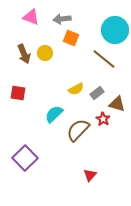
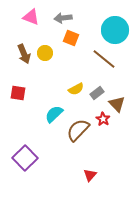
gray arrow: moved 1 px right, 1 px up
brown triangle: rotated 30 degrees clockwise
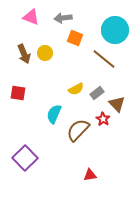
orange square: moved 4 px right
cyan semicircle: rotated 24 degrees counterclockwise
red triangle: rotated 40 degrees clockwise
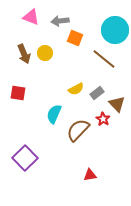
gray arrow: moved 3 px left, 3 px down
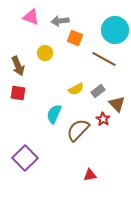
brown arrow: moved 6 px left, 12 px down
brown line: rotated 10 degrees counterclockwise
gray rectangle: moved 1 px right, 2 px up
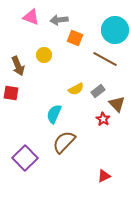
gray arrow: moved 1 px left, 1 px up
yellow circle: moved 1 px left, 2 px down
brown line: moved 1 px right
red square: moved 7 px left
brown semicircle: moved 14 px left, 12 px down
red triangle: moved 14 px right, 1 px down; rotated 16 degrees counterclockwise
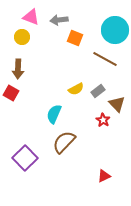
yellow circle: moved 22 px left, 18 px up
brown arrow: moved 3 px down; rotated 24 degrees clockwise
red square: rotated 21 degrees clockwise
red star: moved 1 px down
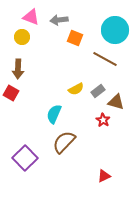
brown triangle: moved 1 px left, 2 px up; rotated 30 degrees counterclockwise
